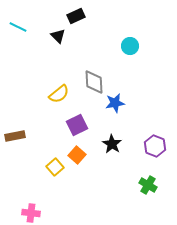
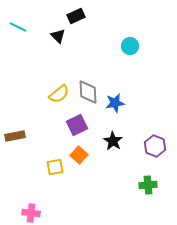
gray diamond: moved 6 px left, 10 px down
black star: moved 1 px right, 3 px up
orange square: moved 2 px right
yellow square: rotated 30 degrees clockwise
green cross: rotated 36 degrees counterclockwise
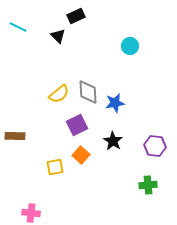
brown rectangle: rotated 12 degrees clockwise
purple hexagon: rotated 15 degrees counterclockwise
orange square: moved 2 px right
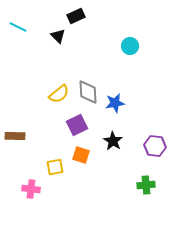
orange square: rotated 24 degrees counterclockwise
green cross: moved 2 px left
pink cross: moved 24 px up
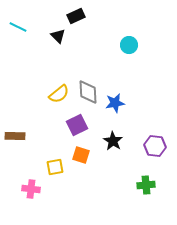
cyan circle: moved 1 px left, 1 px up
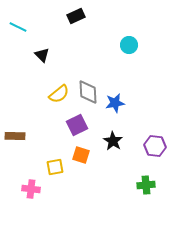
black triangle: moved 16 px left, 19 px down
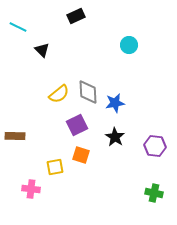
black triangle: moved 5 px up
black star: moved 2 px right, 4 px up
green cross: moved 8 px right, 8 px down; rotated 18 degrees clockwise
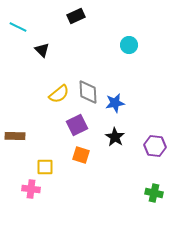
yellow square: moved 10 px left; rotated 12 degrees clockwise
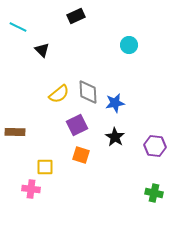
brown rectangle: moved 4 px up
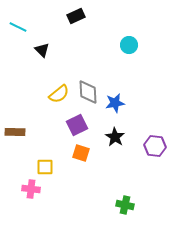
orange square: moved 2 px up
green cross: moved 29 px left, 12 px down
